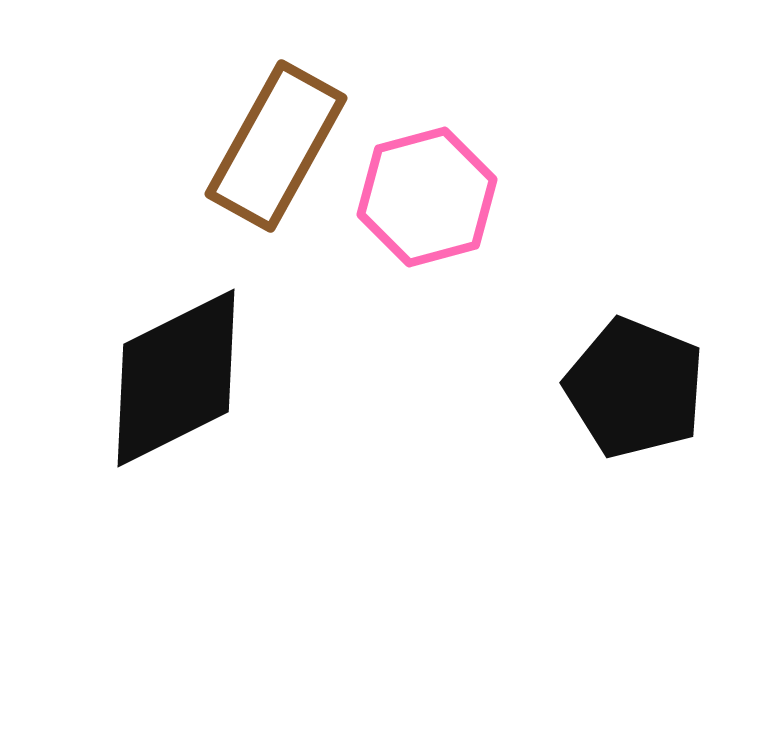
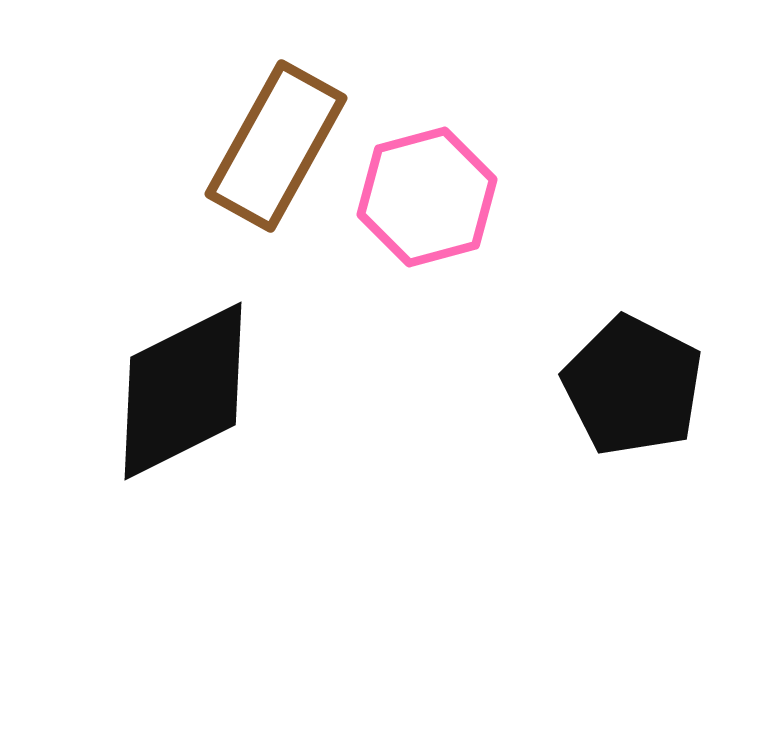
black diamond: moved 7 px right, 13 px down
black pentagon: moved 2 px left, 2 px up; rotated 5 degrees clockwise
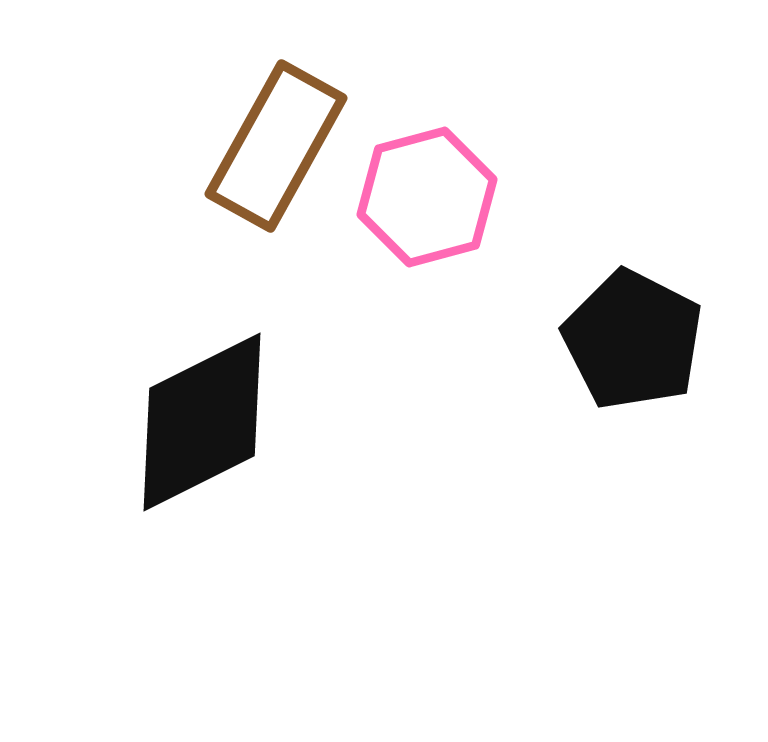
black pentagon: moved 46 px up
black diamond: moved 19 px right, 31 px down
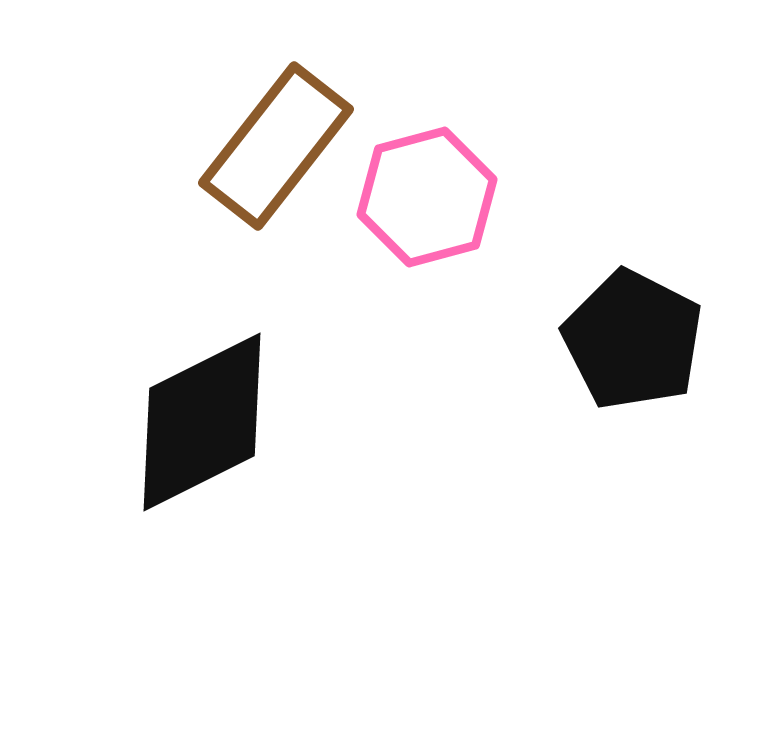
brown rectangle: rotated 9 degrees clockwise
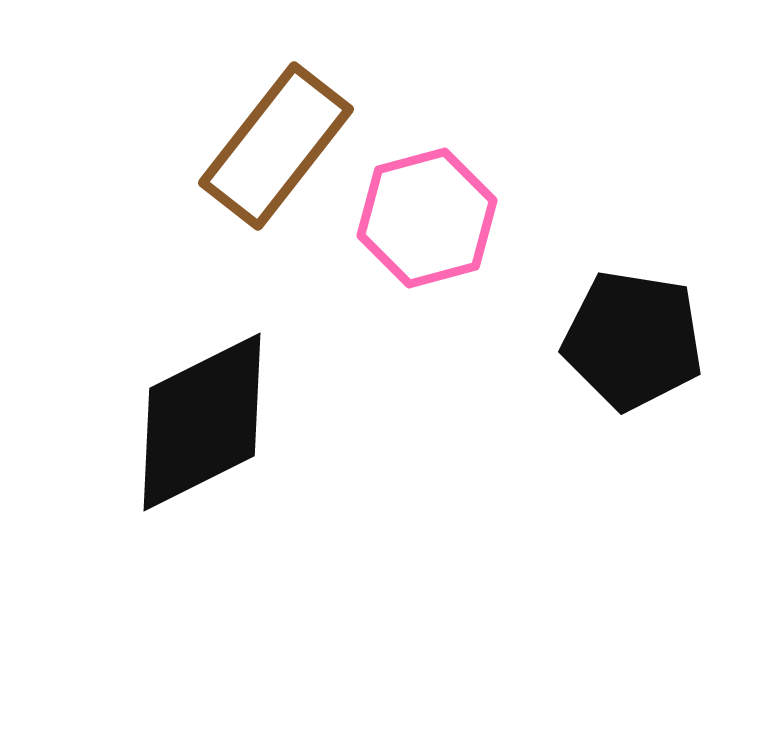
pink hexagon: moved 21 px down
black pentagon: rotated 18 degrees counterclockwise
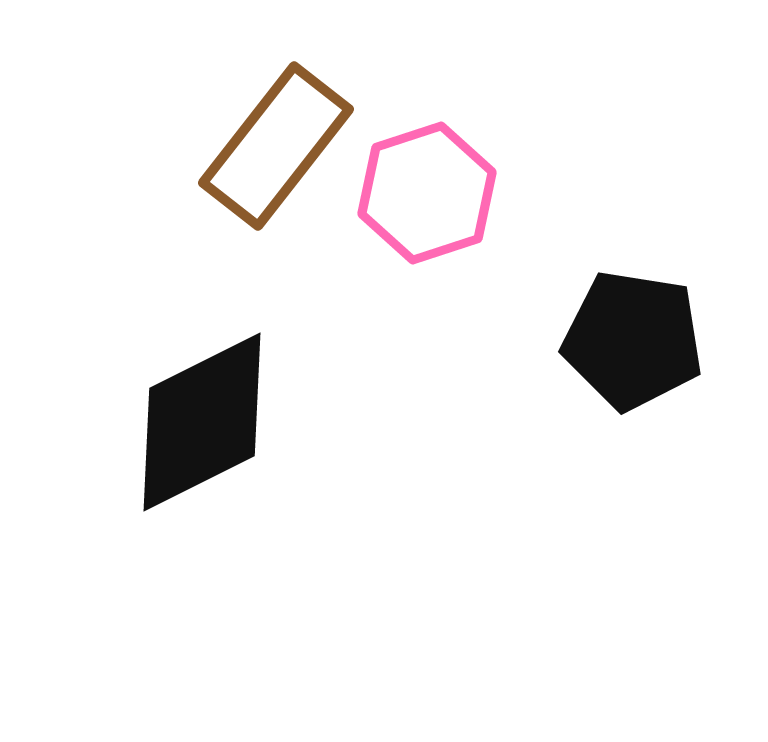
pink hexagon: moved 25 px up; rotated 3 degrees counterclockwise
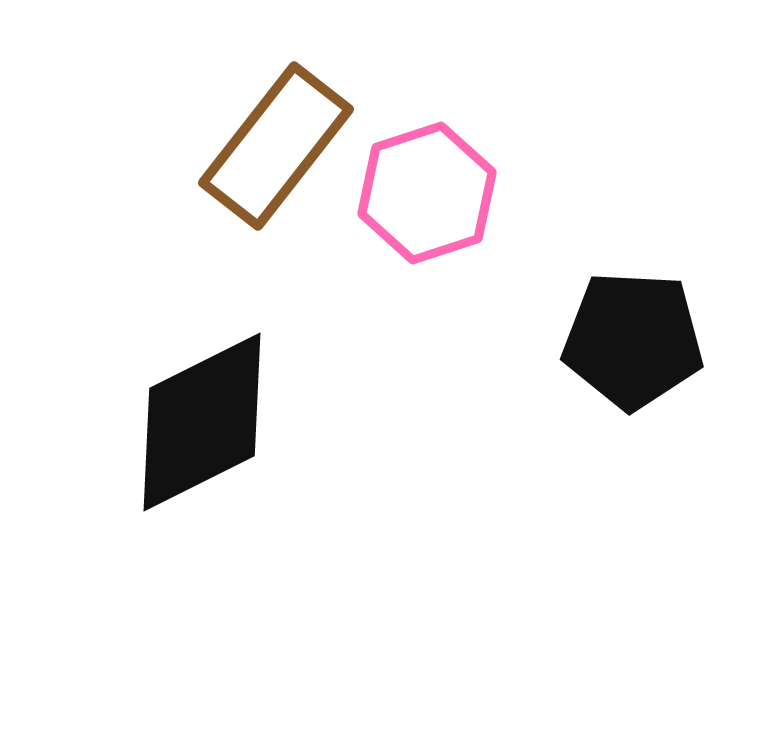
black pentagon: rotated 6 degrees counterclockwise
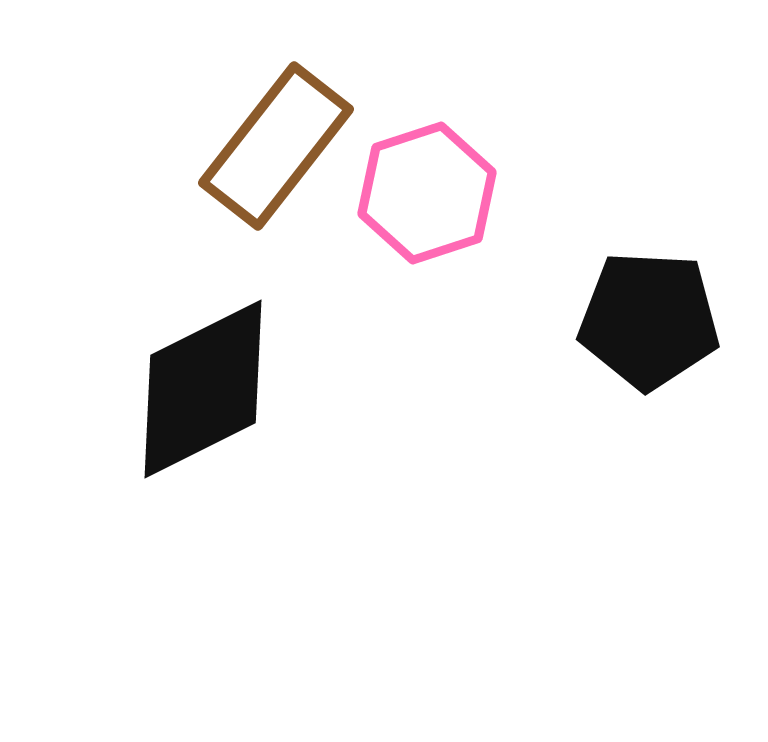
black pentagon: moved 16 px right, 20 px up
black diamond: moved 1 px right, 33 px up
